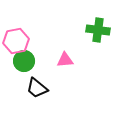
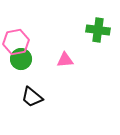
pink hexagon: moved 1 px down
green circle: moved 3 px left, 2 px up
black trapezoid: moved 5 px left, 9 px down
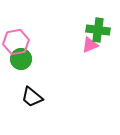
pink triangle: moved 25 px right, 15 px up; rotated 18 degrees counterclockwise
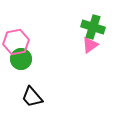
green cross: moved 5 px left, 3 px up; rotated 10 degrees clockwise
pink triangle: rotated 12 degrees counterclockwise
black trapezoid: rotated 10 degrees clockwise
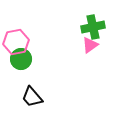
green cross: rotated 30 degrees counterclockwise
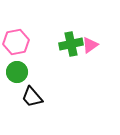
green cross: moved 22 px left, 17 px down
green circle: moved 4 px left, 13 px down
